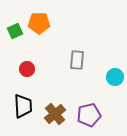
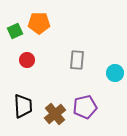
red circle: moved 9 px up
cyan circle: moved 4 px up
purple pentagon: moved 4 px left, 8 px up
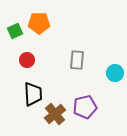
black trapezoid: moved 10 px right, 12 px up
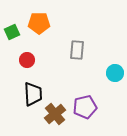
green square: moved 3 px left, 1 px down
gray rectangle: moved 10 px up
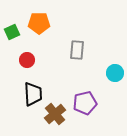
purple pentagon: moved 4 px up
